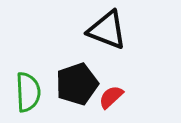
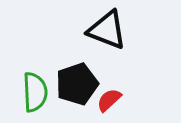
green semicircle: moved 7 px right
red semicircle: moved 2 px left, 3 px down
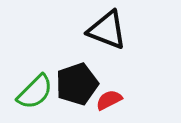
green semicircle: rotated 48 degrees clockwise
red semicircle: rotated 16 degrees clockwise
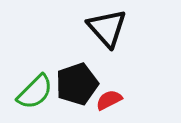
black triangle: moved 2 px up; rotated 27 degrees clockwise
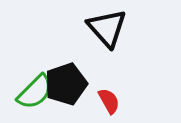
black pentagon: moved 11 px left
red semicircle: moved 1 px down; rotated 88 degrees clockwise
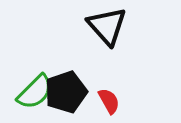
black triangle: moved 2 px up
black pentagon: moved 8 px down
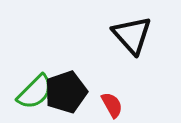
black triangle: moved 25 px right, 9 px down
red semicircle: moved 3 px right, 4 px down
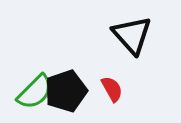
black pentagon: moved 1 px up
red semicircle: moved 16 px up
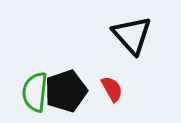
green semicircle: rotated 141 degrees clockwise
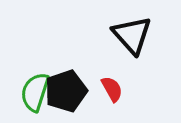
green semicircle: rotated 12 degrees clockwise
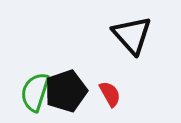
red semicircle: moved 2 px left, 5 px down
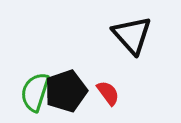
red semicircle: moved 2 px left, 1 px up; rotated 8 degrees counterclockwise
